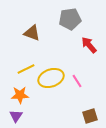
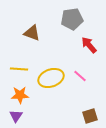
gray pentagon: moved 2 px right
yellow line: moved 7 px left; rotated 30 degrees clockwise
pink line: moved 3 px right, 5 px up; rotated 16 degrees counterclockwise
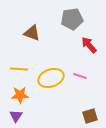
pink line: rotated 24 degrees counterclockwise
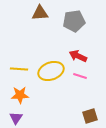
gray pentagon: moved 2 px right, 2 px down
brown triangle: moved 8 px right, 20 px up; rotated 24 degrees counterclockwise
red arrow: moved 11 px left, 11 px down; rotated 24 degrees counterclockwise
yellow ellipse: moved 7 px up
purple triangle: moved 2 px down
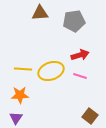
red arrow: moved 2 px right, 1 px up; rotated 138 degrees clockwise
yellow line: moved 4 px right
brown square: rotated 35 degrees counterclockwise
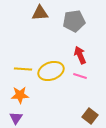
red arrow: rotated 96 degrees counterclockwise
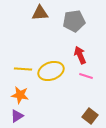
pink line: moved 6 px right
orange star: rotated 12 degrees clockwise
purple triangle: moved 1 px right, 2 px up; rotated 24 degrees clockwise
